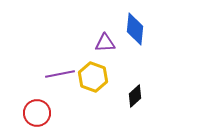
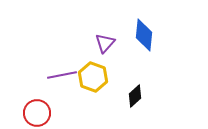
blue diamond: moved 9 px right, 6 px down
purple triangle: rotated 45 degrees counterclockwise
purple line: moved 2 px right, 1 px down
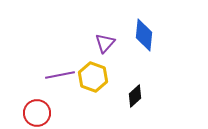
purple line: moved 2 px left
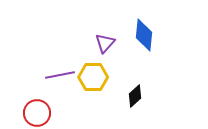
yellow hexagon: rotated 20 degrees counterclockwise
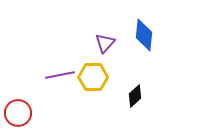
red circle: moved 19 px left
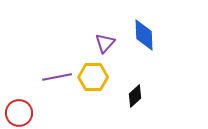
blue diamond: rotated 8 degrees counterclockwise
purple line: moved 3 px left, 2 px down
red circle: moved 1 px right
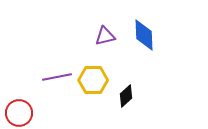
purple triangle: moved 7 px up; rotated 35 degrees clockwise
yellow hexagon: moved 3 px down
black diamond: moved 9 px left
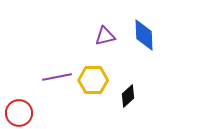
black diamond: moved 2 px right
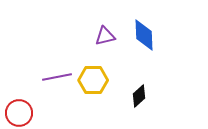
black diamond: moved 11 px right
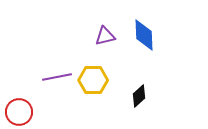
red circle: moved 1 px up
